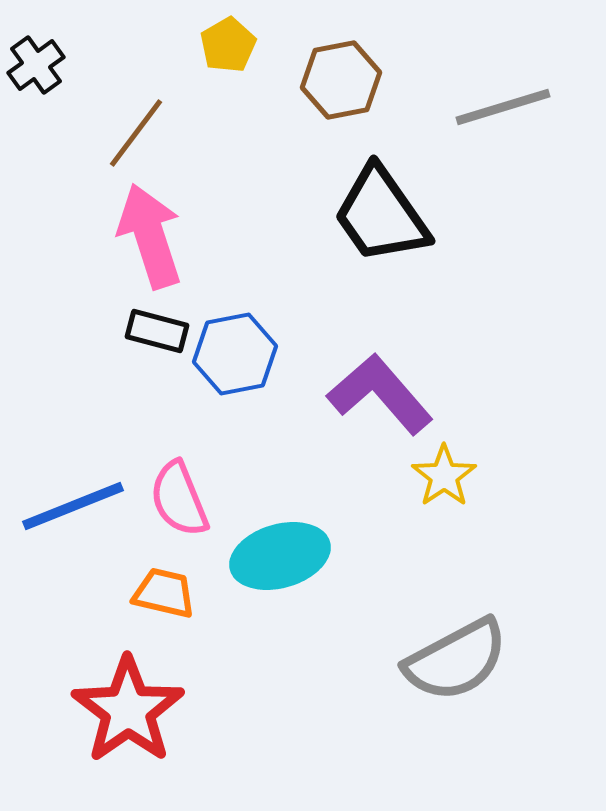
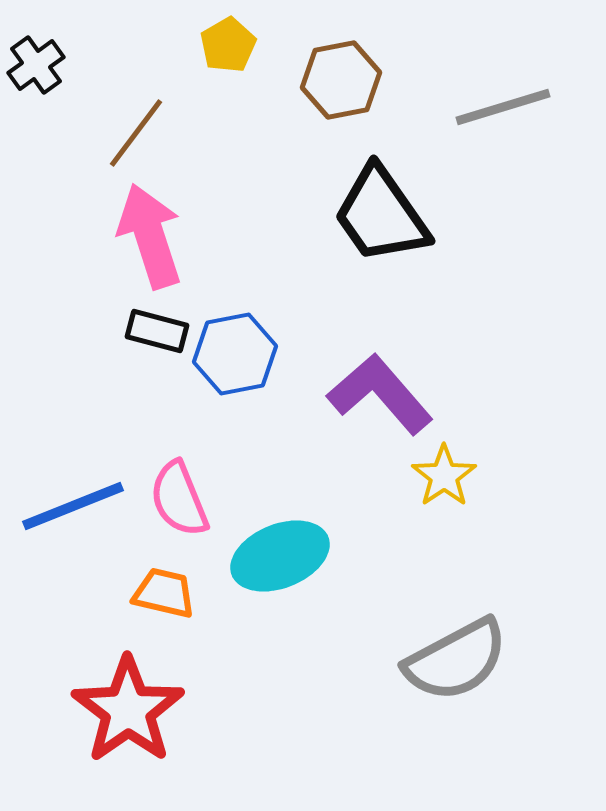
cyan ellipse: rotated 6 degrees counterclockwise
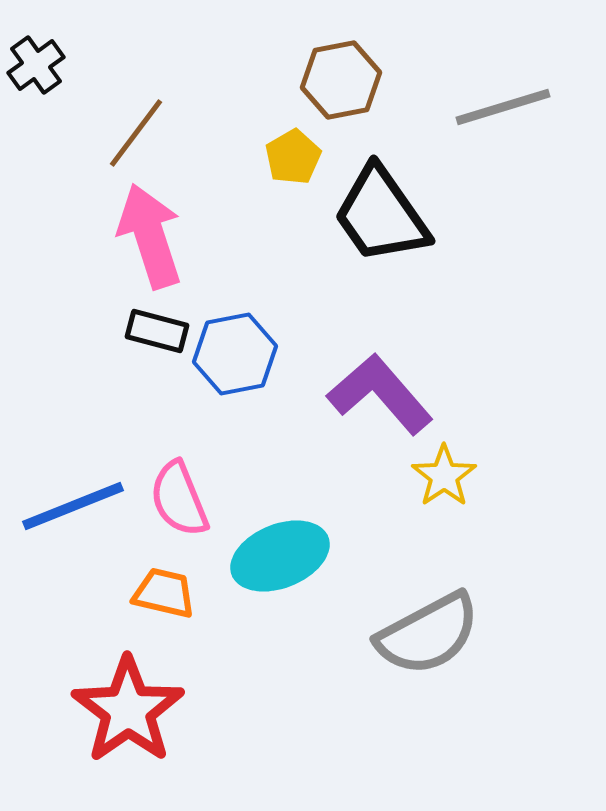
yellow pentagon: moved 65 px right, 112 px down
gray semicircle: moved 28 px left, 26 px up
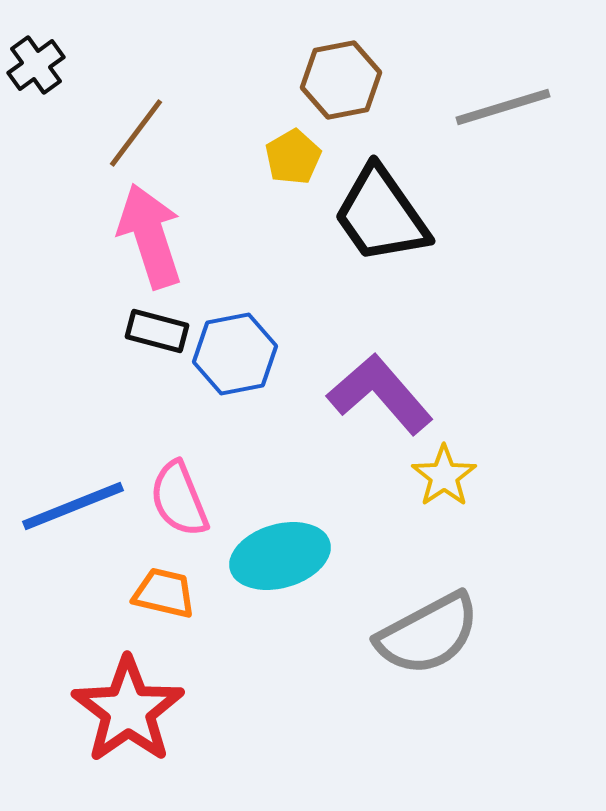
cyan ellipse: rotated 6 degrees clockwise
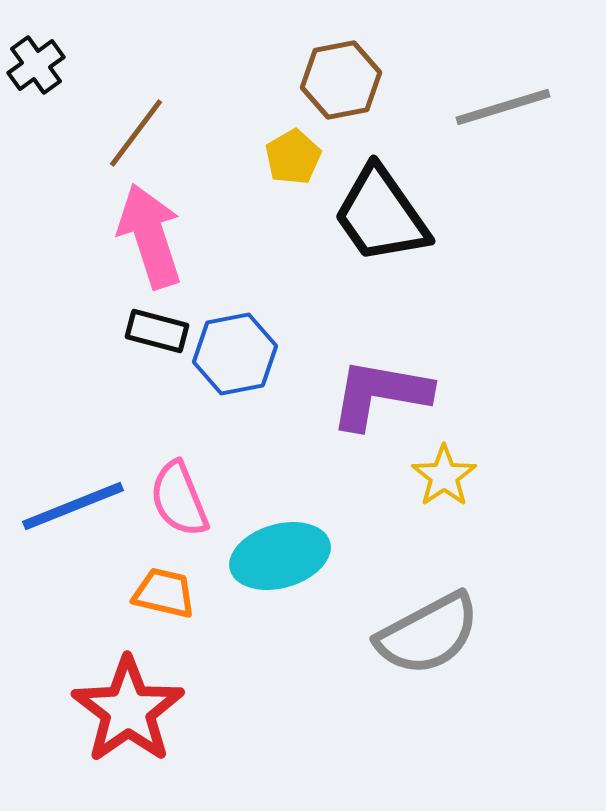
purple L-shape: rotated 39 degrees counterclockwise
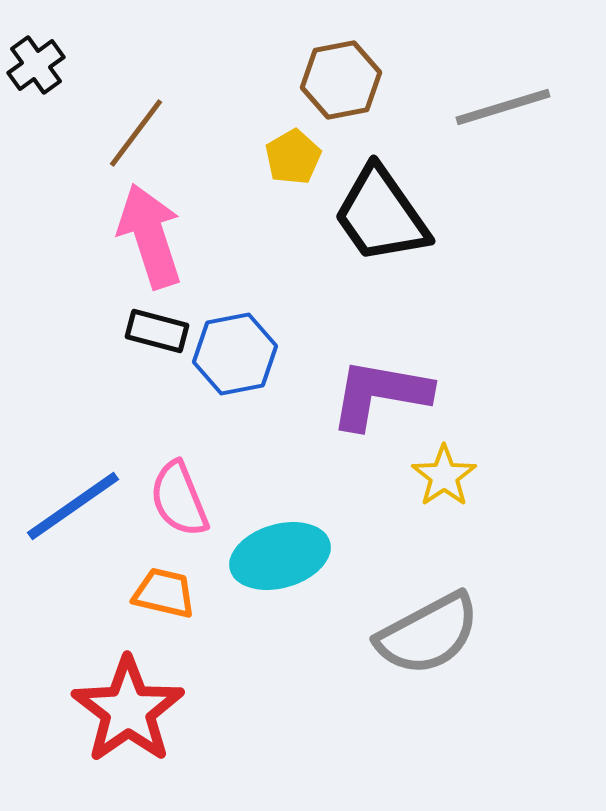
blue line: rotated 13 degrees counterclockwise
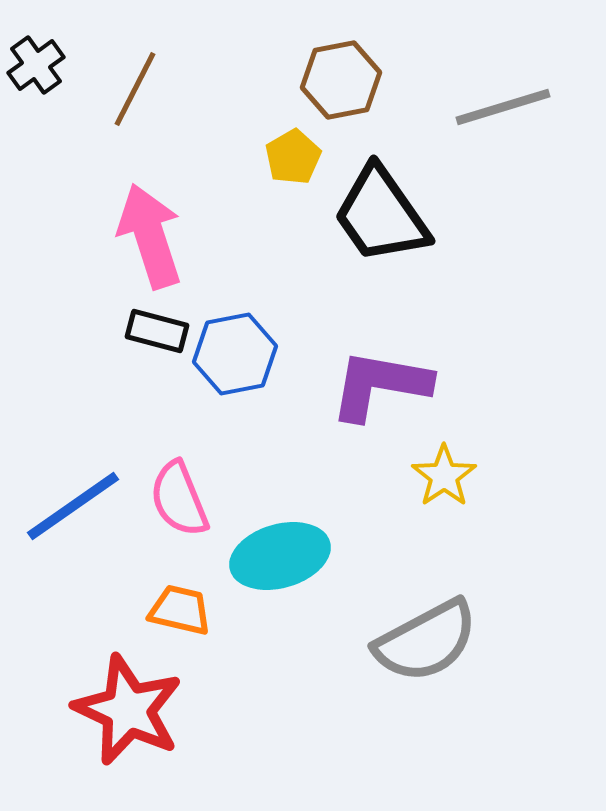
brown line: moved 1 px left, 44 px up; rotated 10 degrees counterclockwise
purple L-shape: moved 9 px up
orange trapezoid: moved 16 px right, 17 px down
gray semicircle: moved 2 px left, 7 px down
red star: rotated 12 degrees counterclockwise
